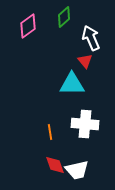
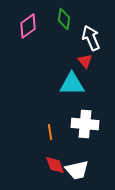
green diamond: moved 2 px down; rotated 40 degrees counterclockwise
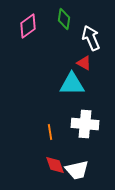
red triangle: moved 1 px left, 2 px down; rotated 21 degrees counterclockwise
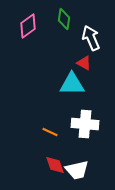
orange line: rotated 56 degrees counterclockwise
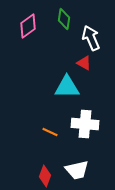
cyan triangle: moved 5 px left, 3 px down
red diamond: moved 10 px left, 11 px down; rotated 40 degrees clockwise
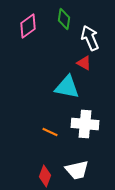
white arrow: moved 1 px left
cyan triangle: rotated 12 degrees clockwise
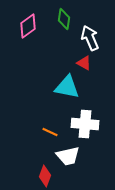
white trapezoid: moved 9 px left, 14 px up
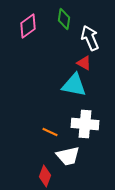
cyan triangle: moved 7 px right, 2 px up
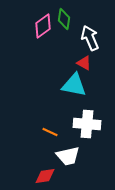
pink diamond: moved 15 px right
white cross: moved 2 px right
red diamond: rotated 60 degrees clockwise
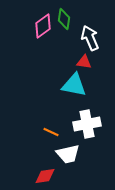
red triangle: moved 1 px up; rotated 21 degrees counterclockwise
white cross: rotated 16 degrees counterclockwise
orange line: moved 1 px right
white trapezoid: moved 2 px up
